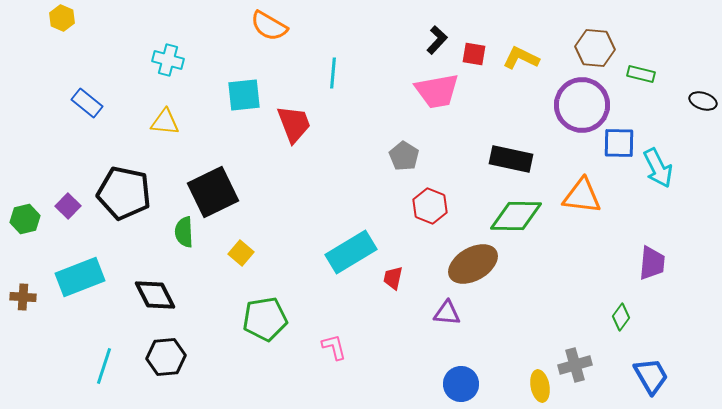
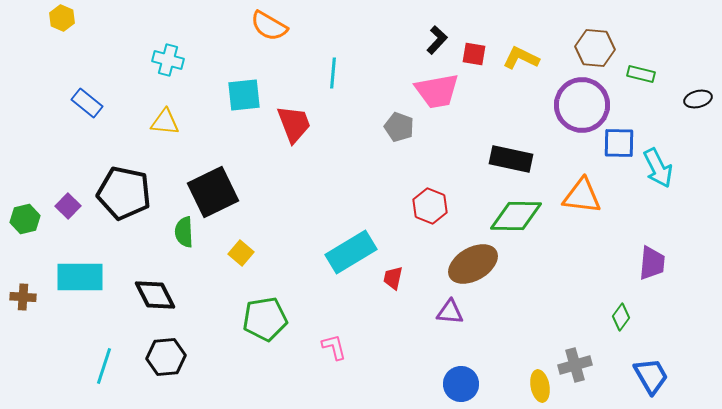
black ellipse at (703, 101): moved 5 px left, 2 px up; rotated 32 degrees counterclockwise
gray pentagon at (404, 156): moved 5 px left, 29 px up; rotated 12 degrees counterclockwise
cyan rectangle at (80, 277): rotated 21 degrees clockwise
purple triangle at (447, 313): moved 3 px right, 1 px up
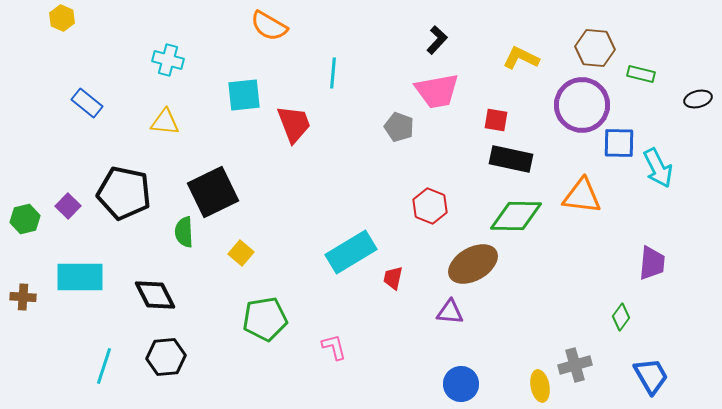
red square at (474, 54): moved 22 px right, 66 px down
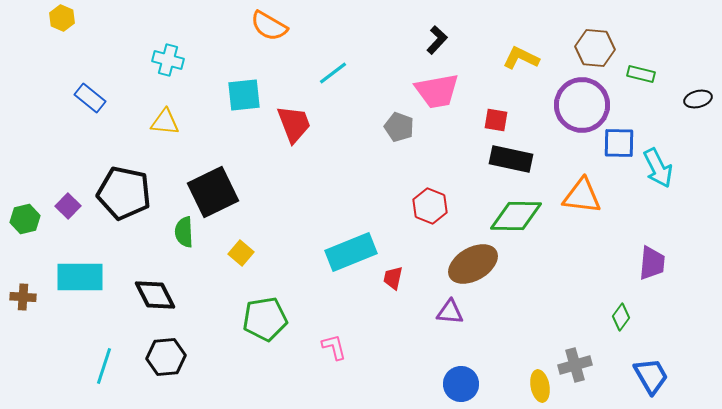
cyan line at (333, 73): rotated 48 degrees clockwise
blue rectangle at (87, 103): moved 3 px right, 5 px up
cyan rectangle at (351, 252): rotated 9 degrees clockwise
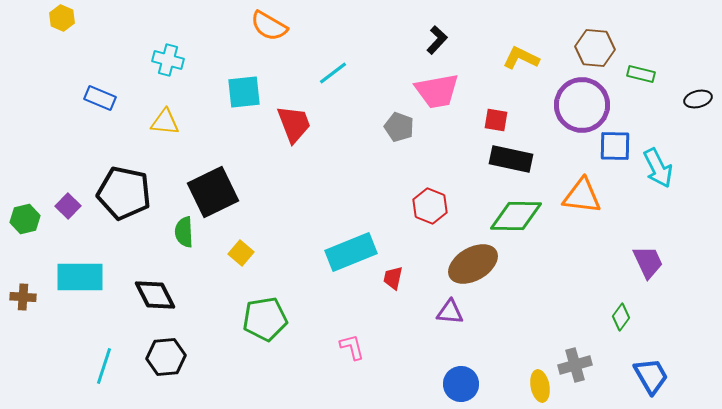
cyan square at (244, 95): moved 3 px up
blue rectangle at (90, 98): moved 10 px right; rotated 16 degrees counterclockwise
blue square at (619, 143): moved 4 px left, 3 px down
purple trapezoid at (652, 263): moved 4 px left, 1 px up; rotated 30 degrees counterclockwise
pink L-shape at (334, 347): moved 18 px right
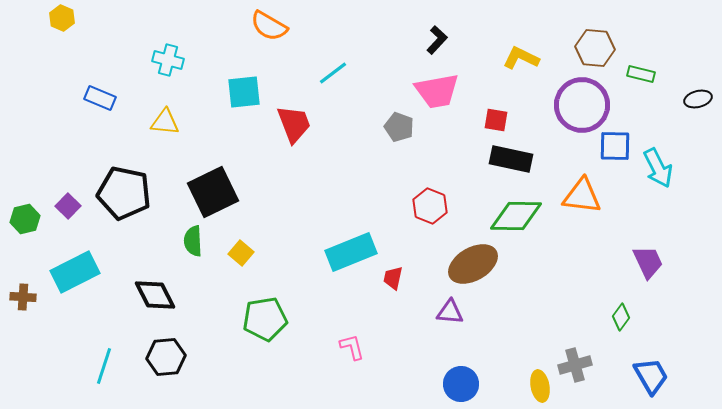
green semicircle at (184, 232): moved 9 px right, 9 px down
cyan rectangle at (80, 277): moved 5 px left, 5 px up; rotated 27 degrees counterclockwise
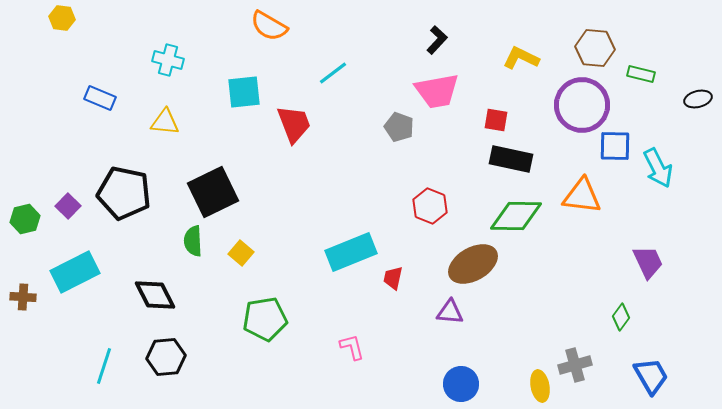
yellow hexagon at (62, 18): rotated 15 degrees counterclockwise
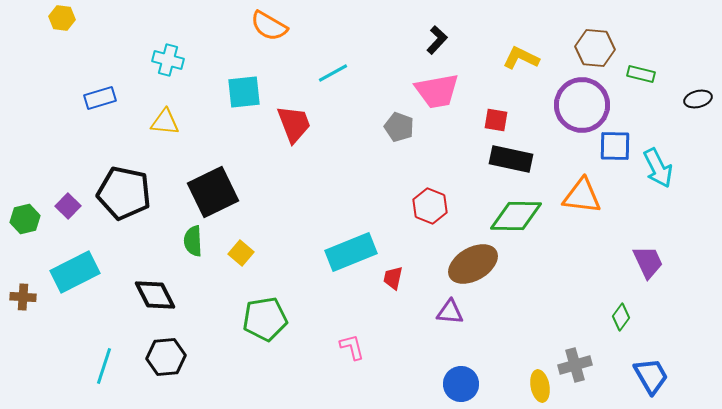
cyan line at (333, 73): rotated 8 degrees clockwise
blue rectangle at (100, 98): rotated 40 degrees counterclockwise
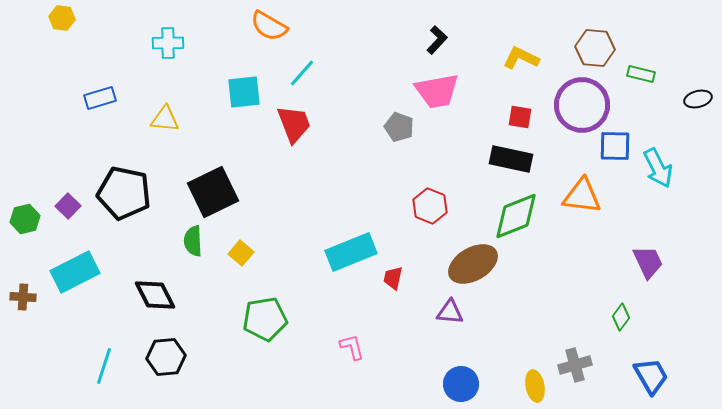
cyan cross at (168, 60): moved 17 px up; rotated 16 degrees counterclockwise
cyan line at (333, 73): moved 31 px left; rotated 20 degrees counterclockwise
red square at (496, 120): moved 24 px right, 3 px up
yellow triangle at (165, 122): moved 3 px up
green diamond at (516, 216): rotated 22 degrees counterclockwise
yellow ellipse at (540, 386): moved 5 px left
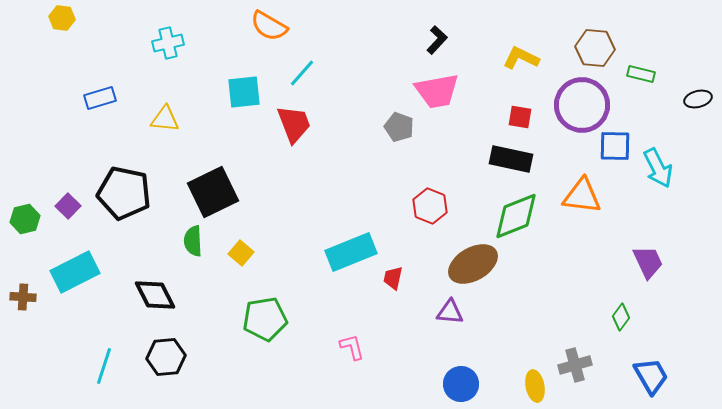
cyan cross at (168, 43): rotated 12 degrees counterclockwise
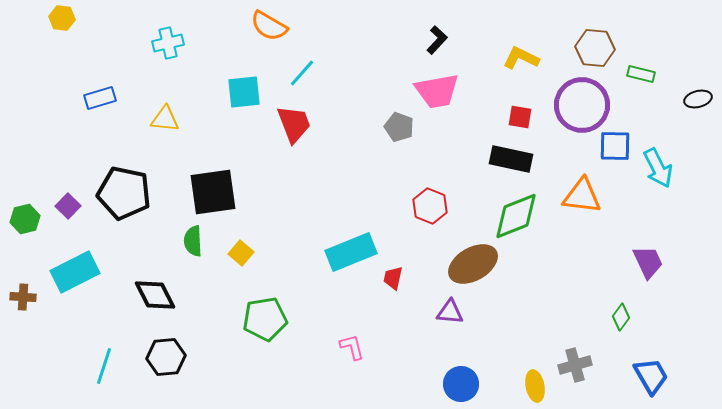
black square at (213, 192): rotated 18 degrees clockwise
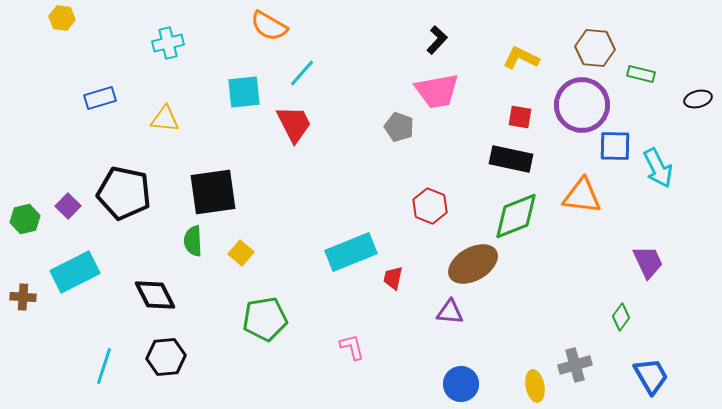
red trapezoid at (294, 124): rotated 6 degrees counterclockwise
